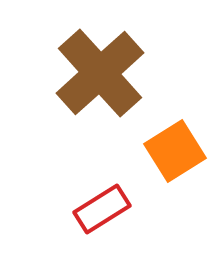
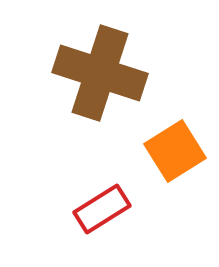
brown cross: rotated 30 degrees counterclockwise
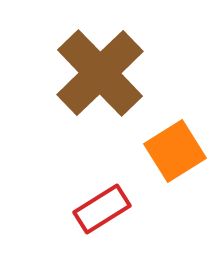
brown cross: rotated 28 degrees clockwise
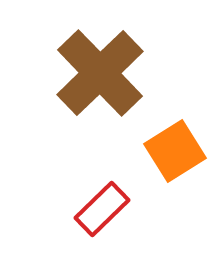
red rectangle: rotated 12 degrees counterclockwise
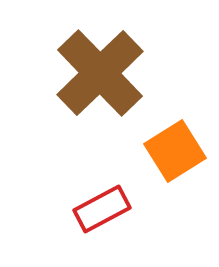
red rectangle: rotated 16 degrees clockwise
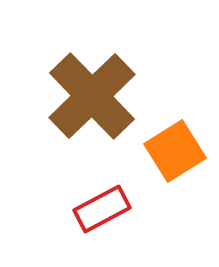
brown cross: moved 8 px left, 23 px down
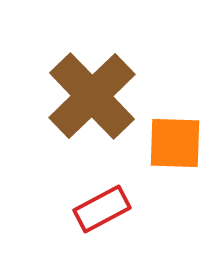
orange square: moved 8 px up; rotated 34 degrees clockwise
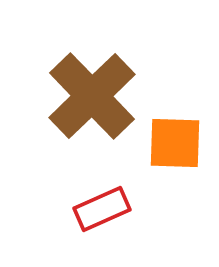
red rectangle: rotated 4 degrees clockwise
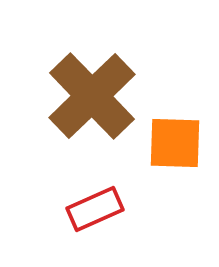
red rectangle: moved 7 px left
